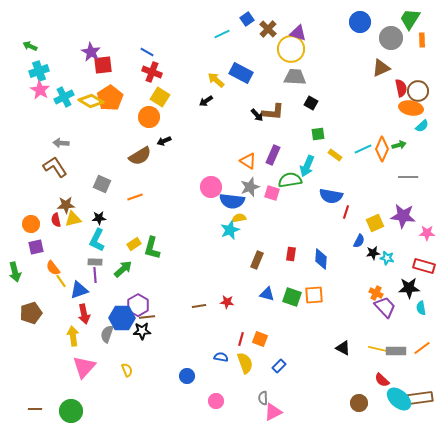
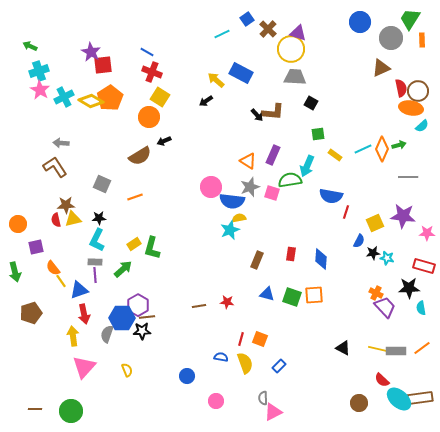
orange circle at (31, 224): moved 13 px left
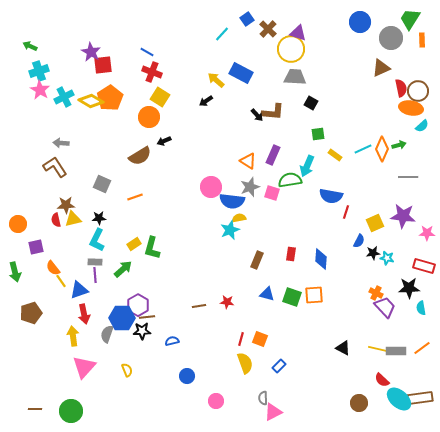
cyan line at (222, 34): rotated 21 degrees counterclockwise
blue semicircle at (221, 357): moved 49 px left, 16 px up; rotated 24 degrees counterclockwise
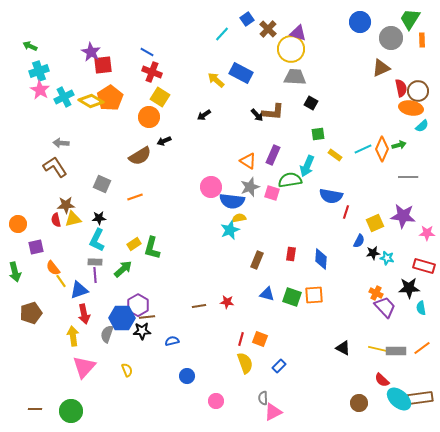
black arrow at (206, 101): moved 2 px left, 14 px down
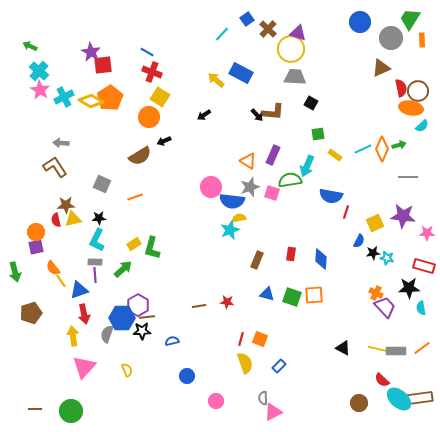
cyan cross at (39, 71): rotated 30 degrees counterclockwise
orange circle at (18, 224): moved 18 px right, 8 px down
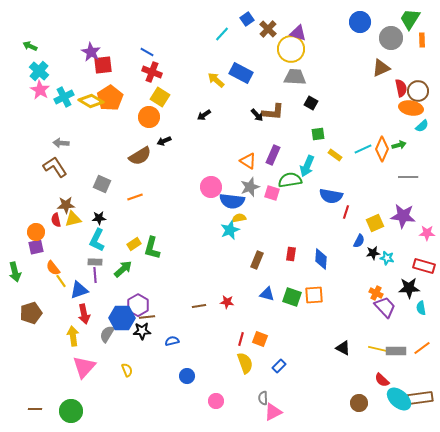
gray semicircle at (107, 334): rotated 12 degrees clockwise
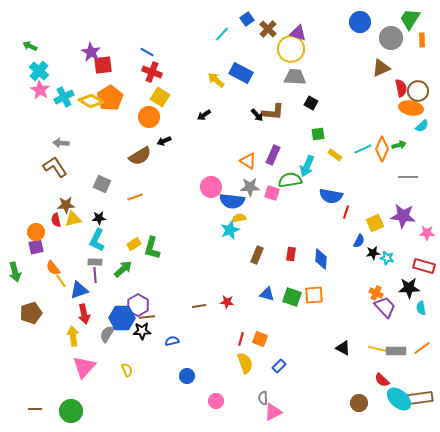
gray star at (250, 187): rotated 18 degrees clockwise
brown rectangle at (257, 260): moved 5 px up
